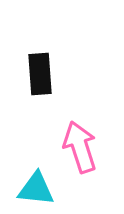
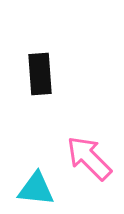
pink arrow: moved 9 px right, 11 px down; rotated 27 degrees counterclockwise
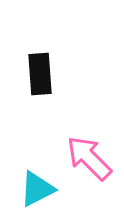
cyan triangle: moved 1 px right; rotated 33 degrees counterclockwise
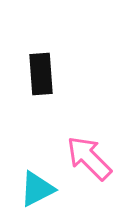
black rectangle: moved 1 px right
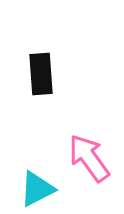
pink arrow: rotated 9 degrees clockwise
